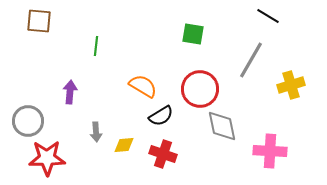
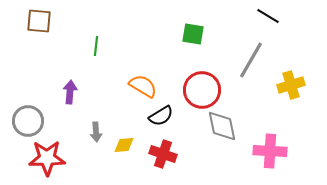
red circle: moved 2 px right, 1 px down
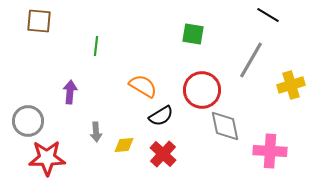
black line: moved 1 px up
gray diamond: moved 3 px right
red cross: rotated 24 degrees clockwise
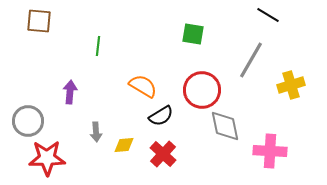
green line: moved 2 px right
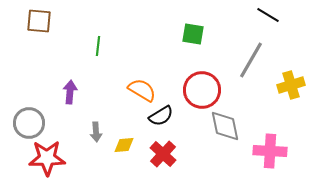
orange semicircle: moved 1 px left, 4 px down
gray circle: moved 1 px right, 2 px down
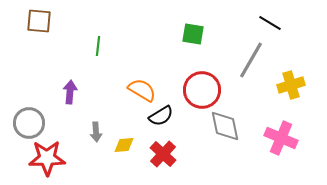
black line: moved 2 px right, 8 px down
pink cross: moved 11 px right, 13 px up; rotated 20 degrees clockwise
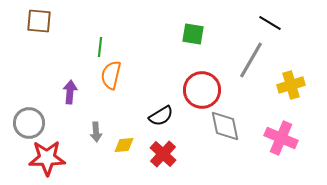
green line: moved 2 px right, 1 px down
orange semicircle: moved 31 px left, 15 px up; rotated 108 degrees counterclockwise
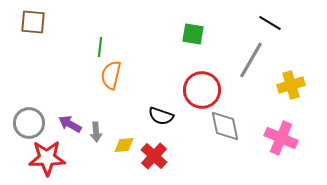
brown square: moved 6 px left, 1 px down
purple arrow: moved 32 px down; rotated 65 degrees counterclockwise
black semicircle: rotated 50 degrees clockwise
red cross: moved 9 px left, 2 px down
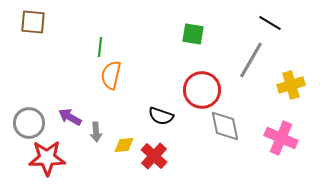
purple arrow: moved 7 px up
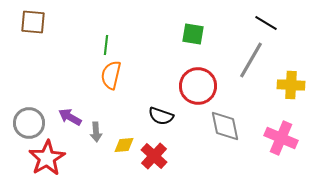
black line: moved 4 px left
green line: moved 6 px right, 2 px up
yellow cross: rotated 20 degrees clockwise
red circle: moved 4 px left, 4 px up
red star: rotated 30 degrees counterclockwise
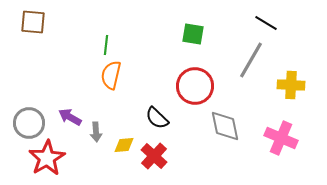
red circle: moved 3 px left
black semicircle: moved 4 px left, 2 px down; rotated 25 degrees clockwise
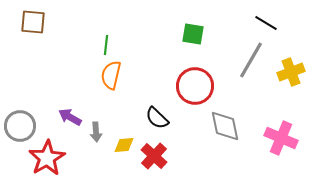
yellow cross: moved 13 px up; rotated 24 degrees counterclockwise
gray circle: moved 9 px left, 3 px down
